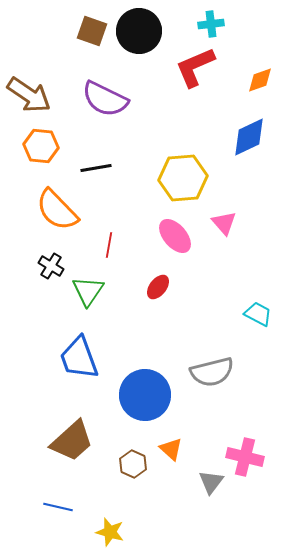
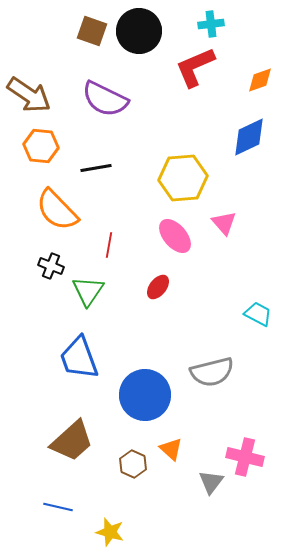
black cross: rotated 10 degrees counterclockwise
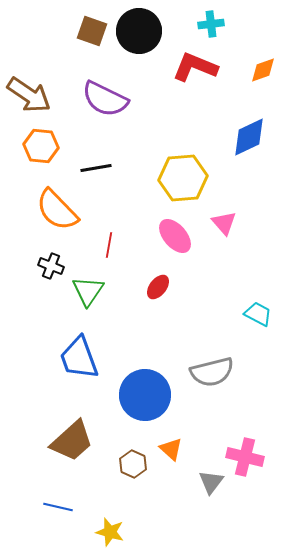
red L-shape: rotated 45 degrees clockwise
orange diamond: moved 3 px right, 10 px up
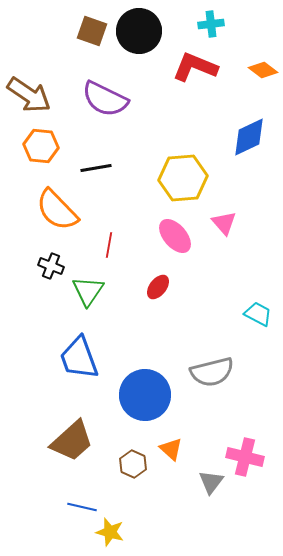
orange diamond: rotated 56 degrees clockwise
blue line: moved 24 px right
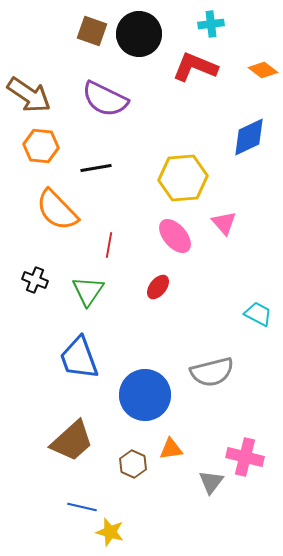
black circle: moved 3 px down
black cross: moved 16 px left, 14 px down
orange triangle: rotated 50 degrees counterclockwise
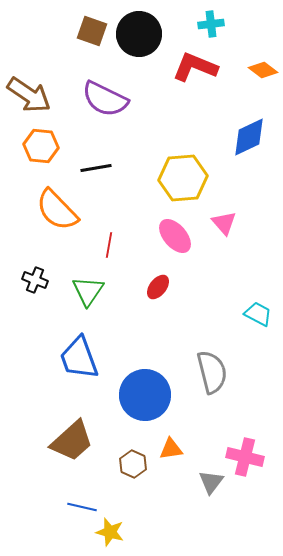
gray semicircle: rotated 90 degrees counterclockwise
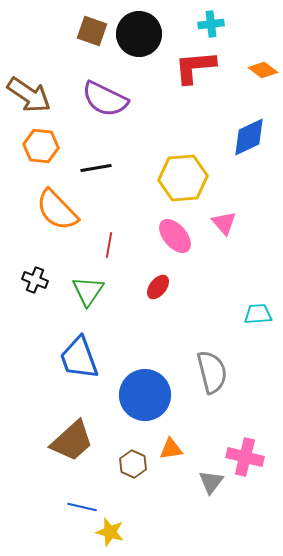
red L-shape: rotated 27 degrees counterclockwise
cyan trapezoid: rotated 32 degrees counterclockwise
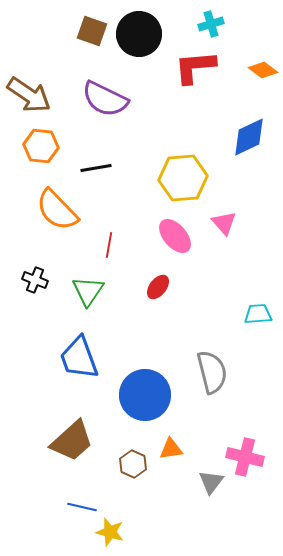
cyan cross: rotated 10 degrees counterclockwise
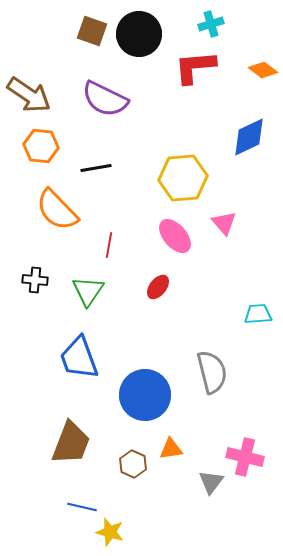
black cross: rotated 15 degrees counterclockwise
brown trapezoid: moved 1 px left, 2 px down; rotated 27 degrees counterclockwise
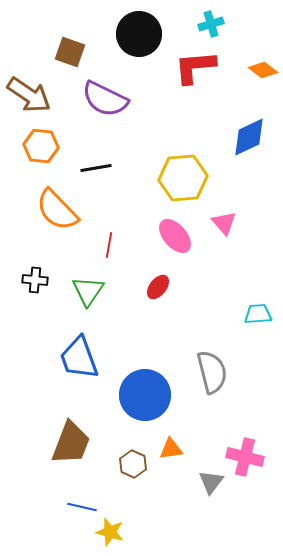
brown square: moved 22 px left, 21 px down
